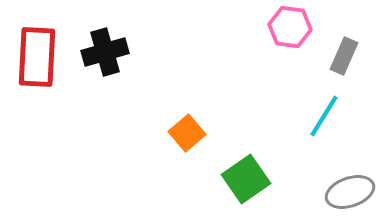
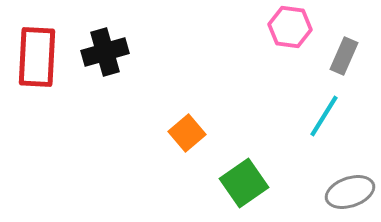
green square: moved 2 px left, 4 px down
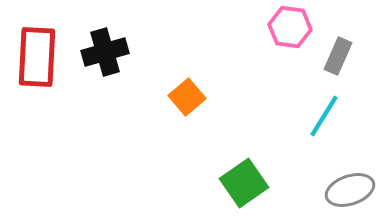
gray rectangle: moved 6 px left
orange square: moved 36 px up
gray ellipse: moved 2 px up
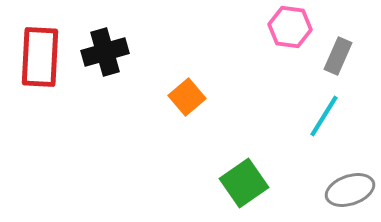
red rectangle: moved 3 px right
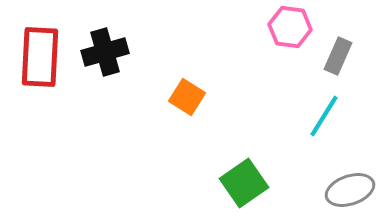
orange square: rotated 18 degrees counterclockwise
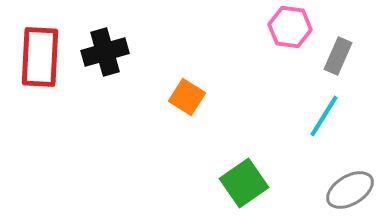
gray ellipse: rotated 12 degrees counterclockwise
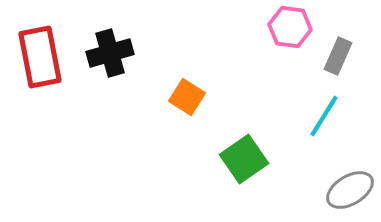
black cross: moved 5 px right, 1 px down
red rectangle: rotated 14 degrees counterclockwise
green square: moved 24 px up
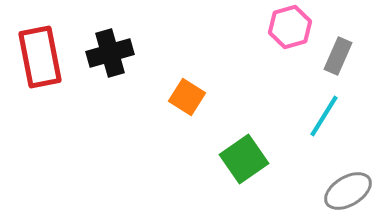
pink hexagon: rotated 24 degrees counterclockwise
gray ellipse: moved 2 px left, 1 px down
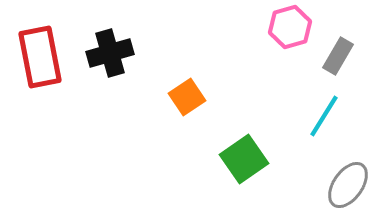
gray rectangle: rotated 6 degrees clockwise
orange square: rotated 24 degrees clockwise
gray ellipse: moved 6 px up; rotated 24 degrees counterclockwise
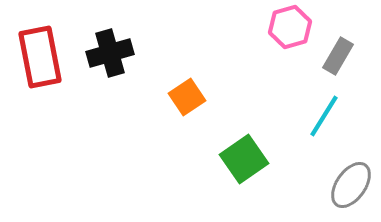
gray ellipse: moved 3 px right
